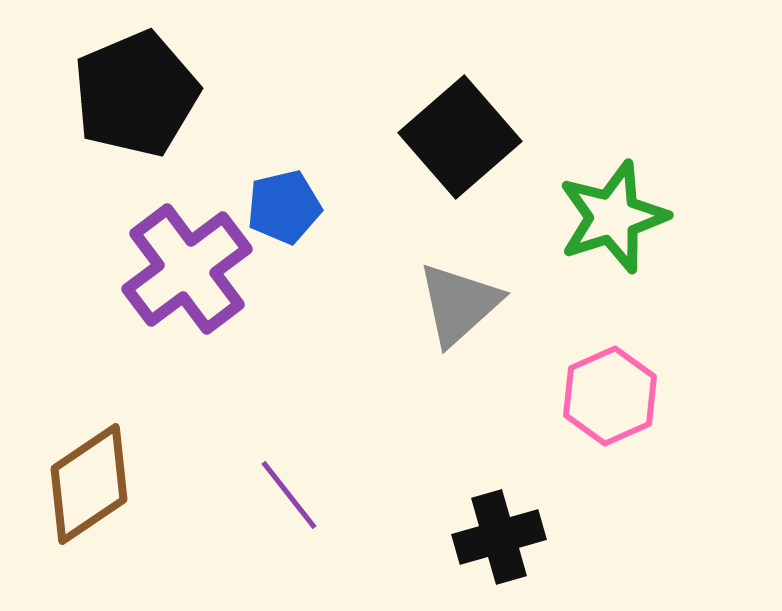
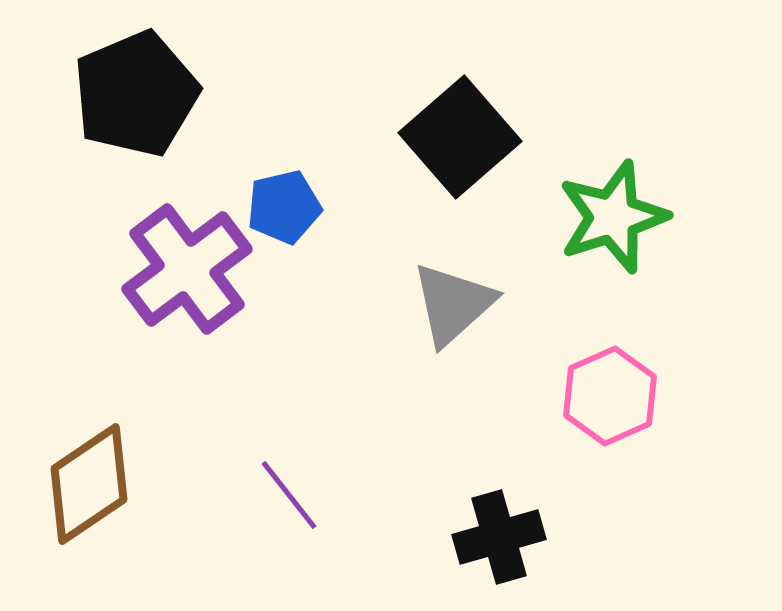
gray triangle: moved 6 px left
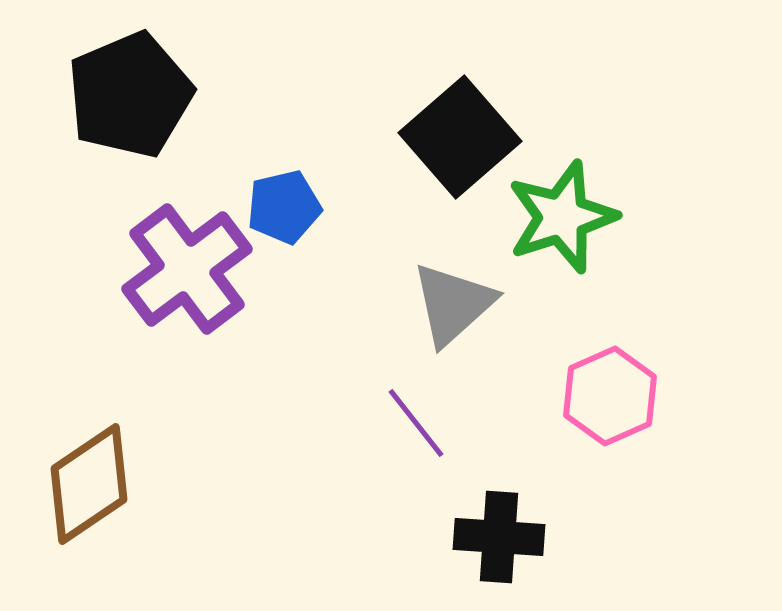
black pentagon: moved 6 px left, 1 px down
green star: moved 51 px left
purple line: moved 127 px right, 72 px up
black cross: rotated 20 degrees clockwise
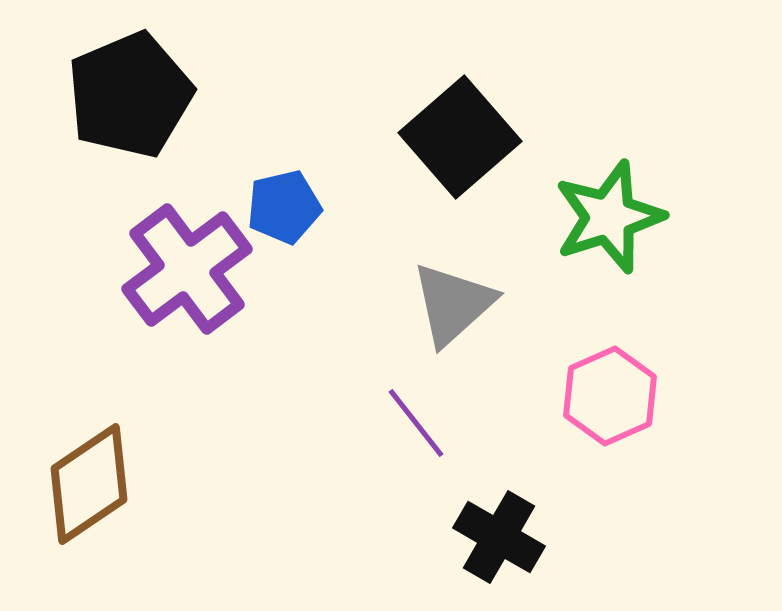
green star: moved 47 px right
black cross: rotated 26 degrees clockwise
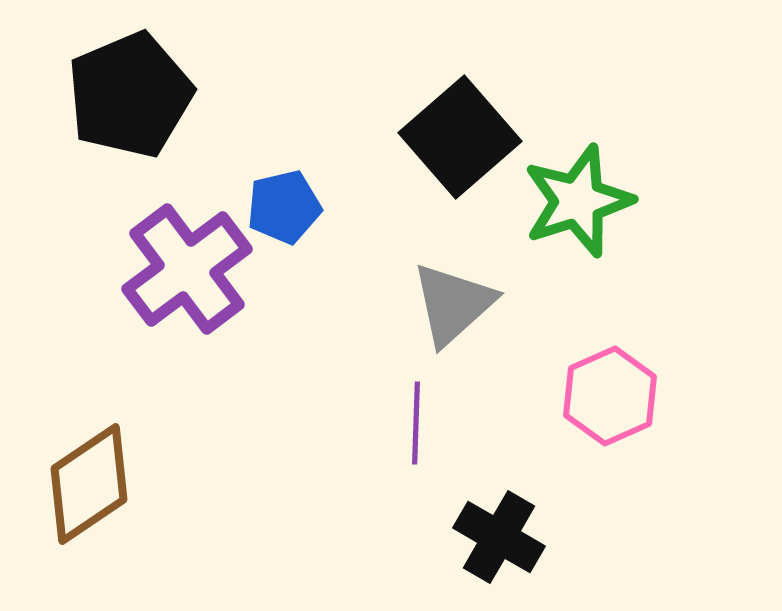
green star: moved 31 px left, 16 px up
purple line: rotated 40 degrees clockwise
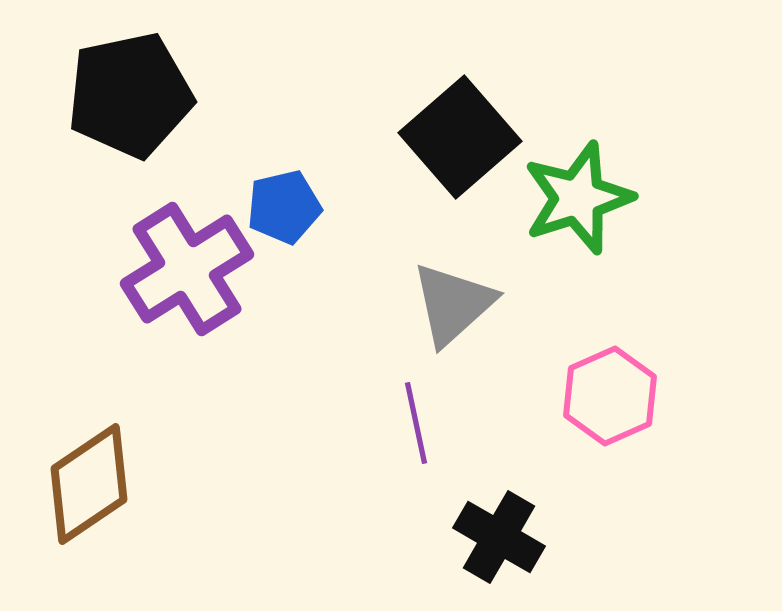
black pentagon: rotated 11 degrees clockwise
green star: moved 3 px up
purple cross: rotated 5 degrees clockwise
purple line: rotated 14 degrees counterclockwise
